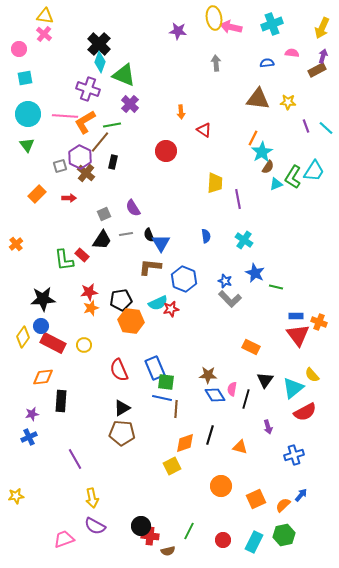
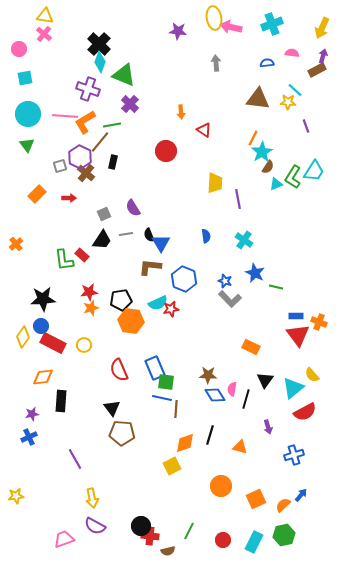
cyan line at (326, 128): moved 31 px left, 38 px up
black triangle at (122, 408): moved 10 px left; rotated 36 degrees counterclockwise
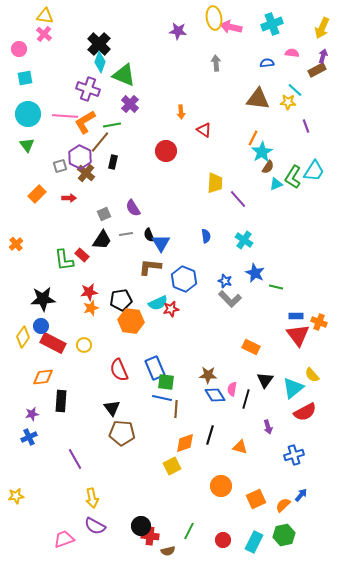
purple line at (238, 199): rotated 30 degrees counterclockwise
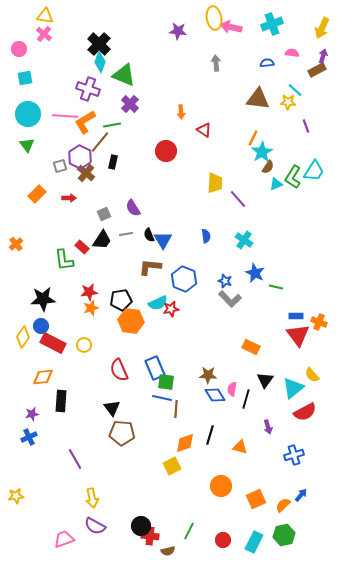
blue triangle at (161, 243): moved 2 px right, 3 px up
red rectangle at (82, 255): moved 8 px up
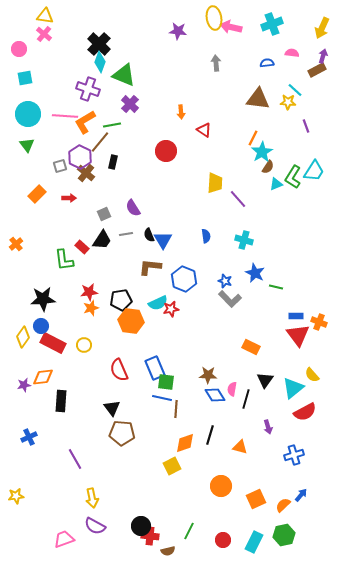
cyan cross at (244, 240): rotated 18 degrees counterclockwise
purple star at (32, 414): moved 8 px left, 29 px up
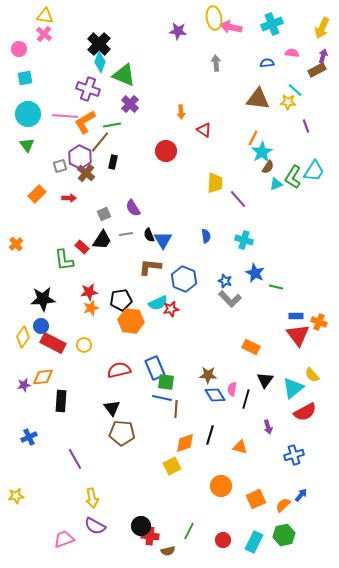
red semicircle at (119, 370): rotated 100 degrees clockwise
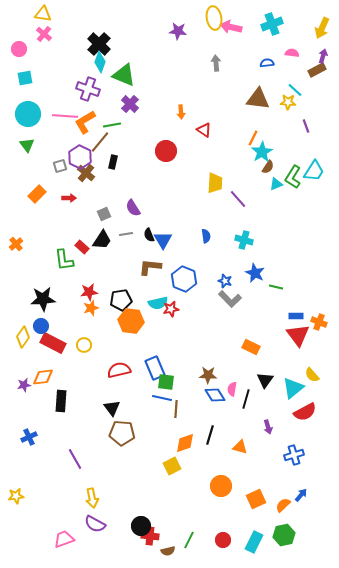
yellow triangle at (45, 16): moved 2 px left, 2 px up
cyan semicircle at (158, 303): rotated 12 degrees clockwise
purple semicircle at (95, 526): moved 2 px up
green line at (189, 531): moved 9 px down
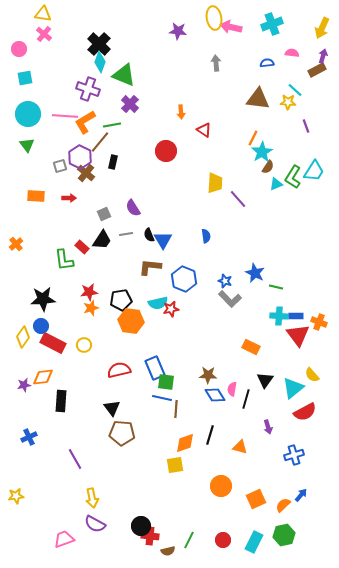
orange rectangle at (37, 194): moved 1 px left, 2 px down; rotated 48 degrees clockwise
cyan cross at (244, 240): moved 35 px right, 76 px down; rotated 12 degrees counterclockwise
yellow square at (172, 466): moved 3 px right, 1 px up; rotated 18 degrees clockwise
